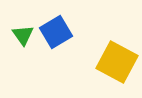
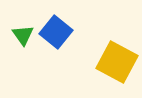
blue square: rotated 20 degrees counterclockwise
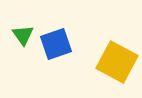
blue square: moved 12 px down; rotated 32 degrees clockwise
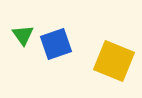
yellow square: moved 3 px left, 1 px up; rotated 6 degrees counterclockwise
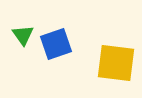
yellow square: moved 2 px right, 2 px down; rotated 15 degrees counterclockwise
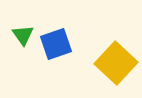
yellow square: rotated 36 degrees clockwise
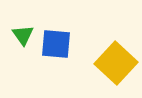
blue square: rotated 24 degrees clockwise
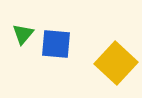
green triangle: moved 1 px up; rotated 15 degrees clockwise
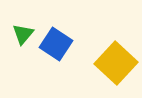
blue square: rotated 28 degrees clockwise
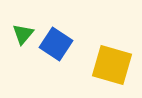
yellow square: moved 4 px left, 2 px down; rotated 27 degrees counterclockwise
